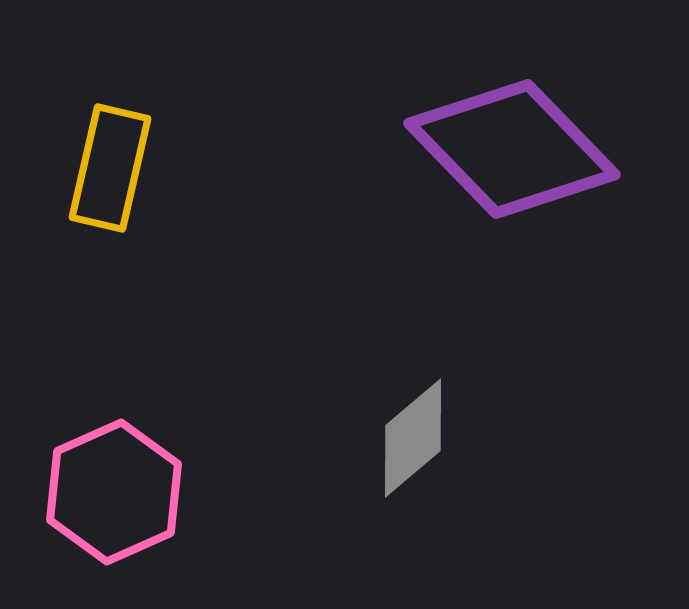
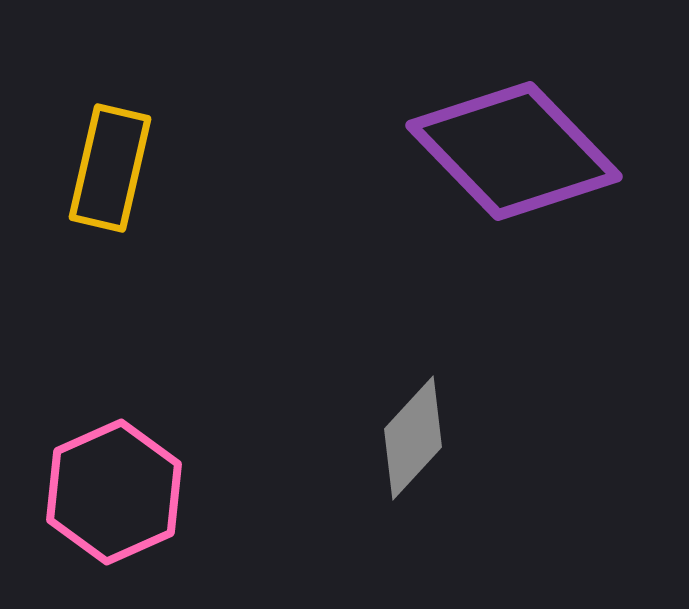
purple diamond: moved 2 px right, 2 px down
gray diamond: rotated 7 degrees counterclockwise
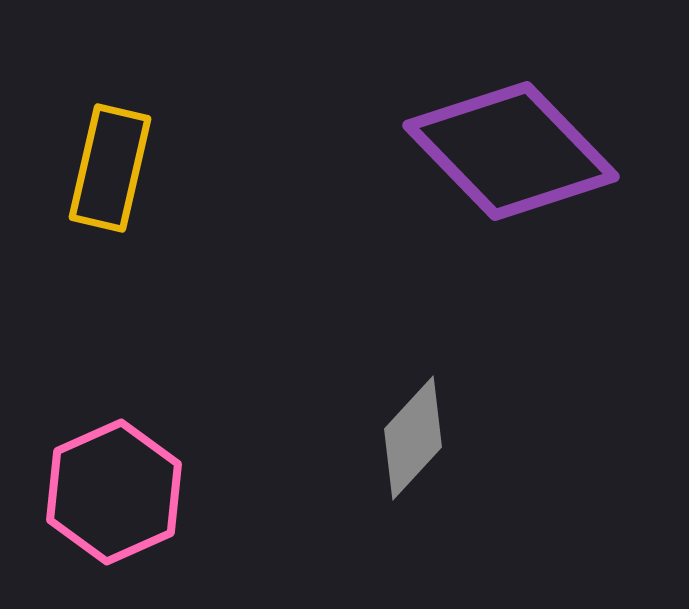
purple diamond: moved 3 px left
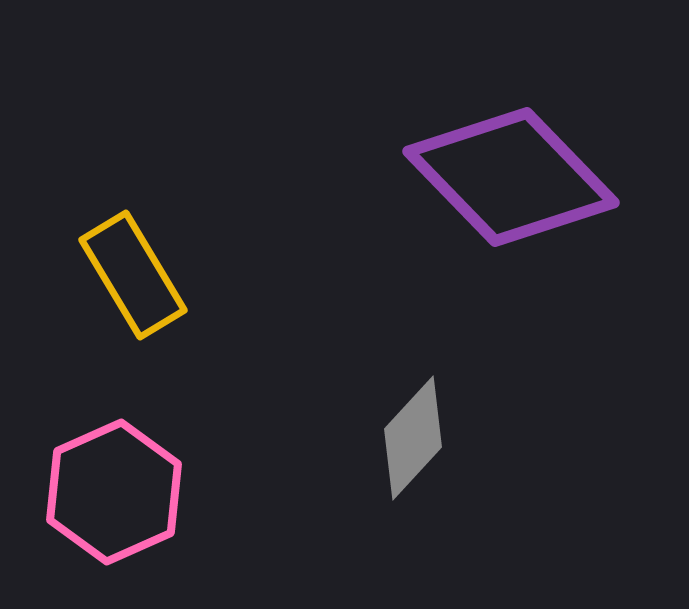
purple diamond: moved 26 px down
yellow rectangle: moved 23 px right, 107 px down; rotated 44 degrees counterclockwise
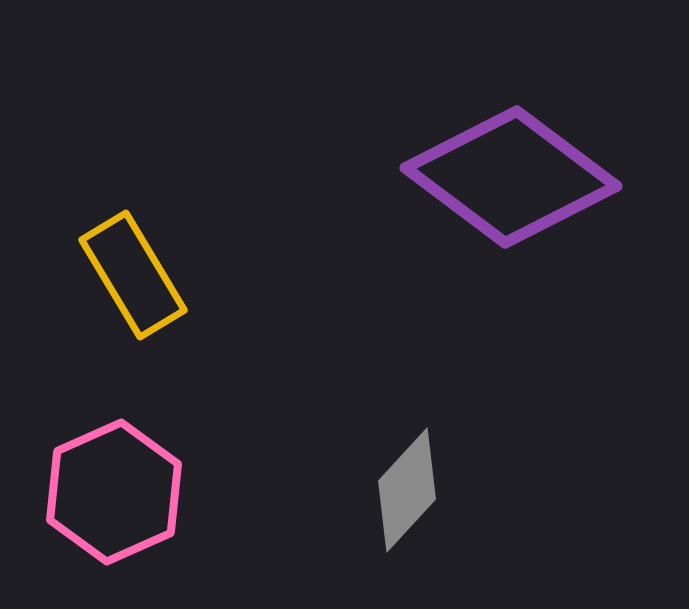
purple diamond: rotated 9 degrees counterclockwise
gray diamond: moved 6 px left, 52 px down
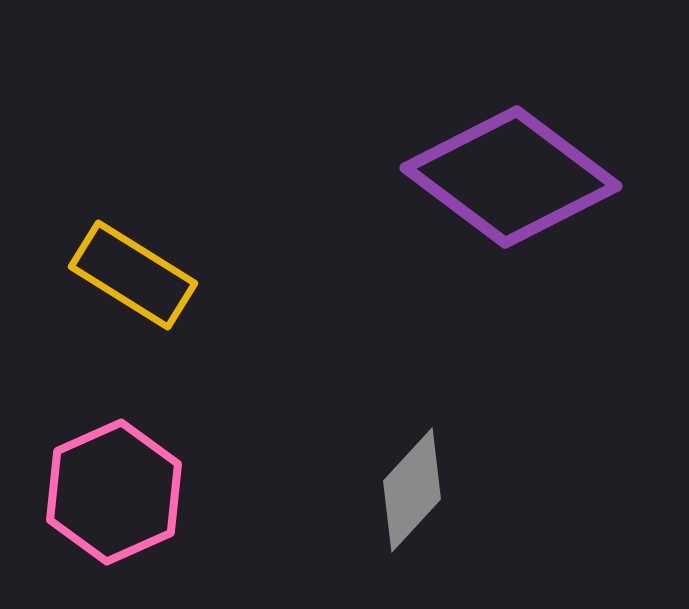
yellow rectangle: rotated 27 degrees counterclockwise
gray diamond: moved 5 px right
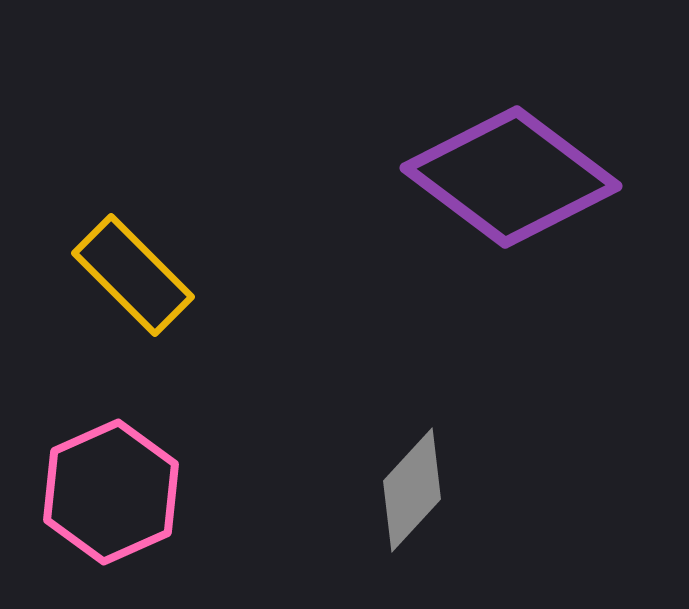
yellow rectangle: rotated 13 degrees clockwise
pink hexagon: moved 3 px left
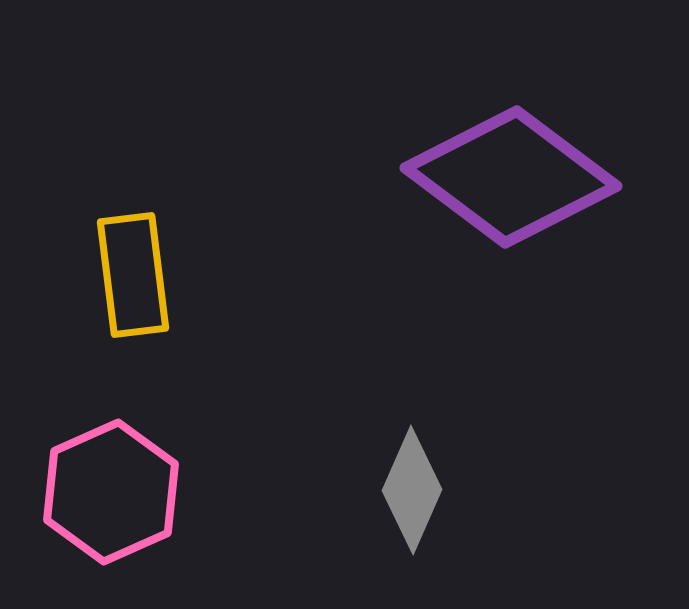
yellow rectangle: rotated 38 degrees clockwise
gray diamond: rotated 19 degrees counterclockwise
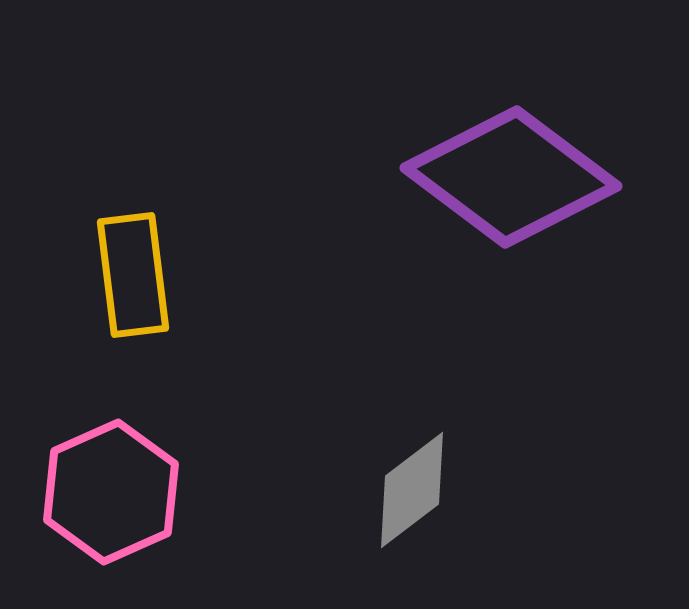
gray diamond: rotated 29 degrees clockwise
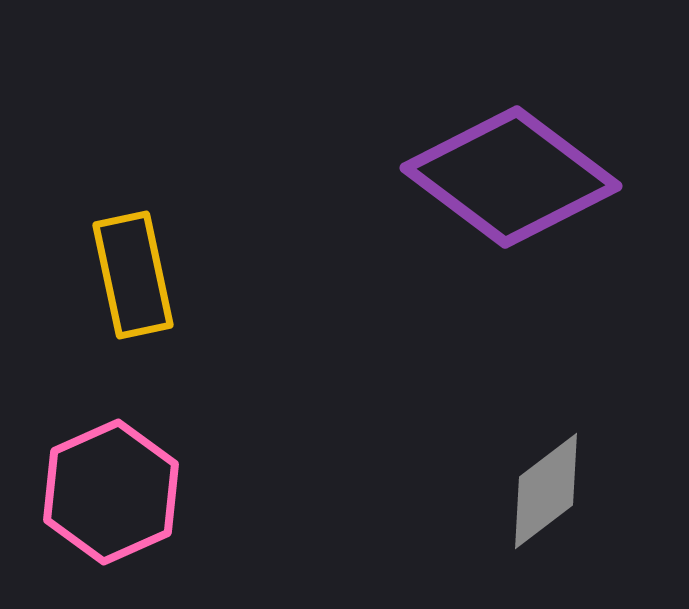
yellow rectangle: rotated 5 degrees counterclockwise
gray diamond: moved 134 px right, 1 px down
